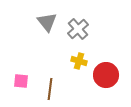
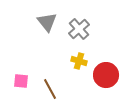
gray cross: moved 1 px right
brown line: rotated 35 degrees counterclockwise
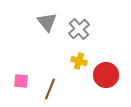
brown line: rotated 50 degrees clockwise
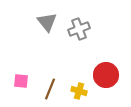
gray cross: rotated 20 degrees clockwise
yellow cross: moved 30 px down
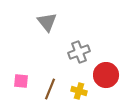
gray cross: moved 23 px down
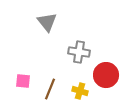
gray cross: rotated 30 degrees clockwise
pink square: moved 2 px right
yellow cross: moved 1 px right
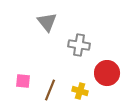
gray cross: moved 7 px up
red circle: moved 1 px right, 2 px up
brown line: moved 1 px down
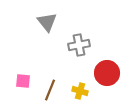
gray cross: rotated 20 degrees counterclockwise
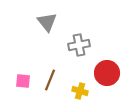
brown line: moved 10 px up
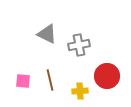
gray triangle: moved 12 px down; rotated 25 degrees counterclockwise
red circle: moved 3 px down
brown line: rotated 35 degrees counterclockwise
yellow cross: rotated 21 degrees counterclockwise
